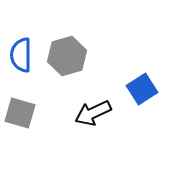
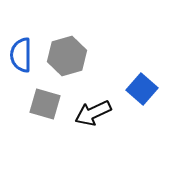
blue square: rotated 16 degrees counterclockwise
gray square: moved 25 px right, 9 px up
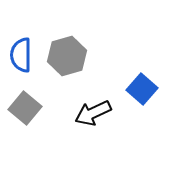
gray square: moved 20 px left, 4 px down; rotated 24 degrees clockwise
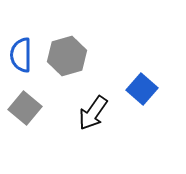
black arrow: rotated 30 degrees counterclockwise
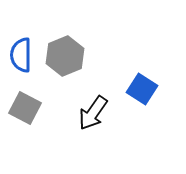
gray hexagon: moved 2 px left; rotated 6 degrees counterclockwise
blue square: rotated 8 degrees counterclockwise
gray square: rotated 12 degrees counterclockwise
